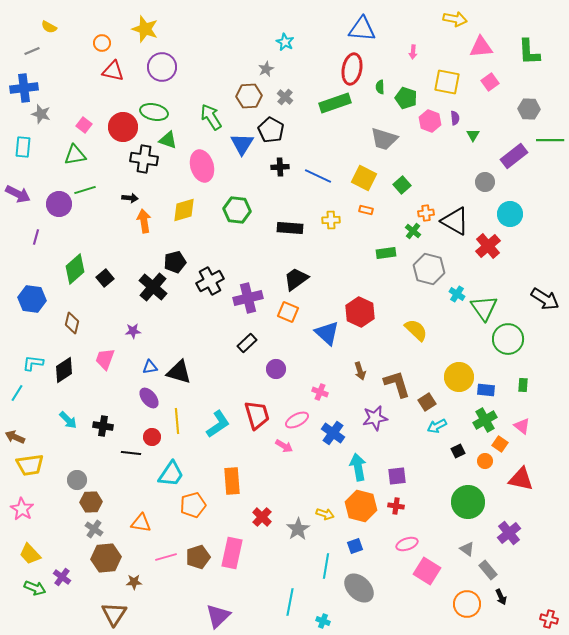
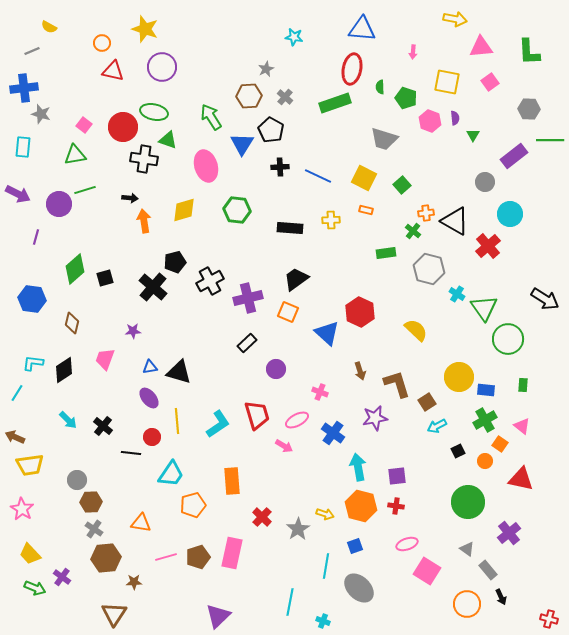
cyan star at (285, 42): moved 9 px right, 5 px up; rotated 18 degrees counterclockwise
pink ellipse at (202, 166): moved 4 px right
black square at (105, 278): rotated 24 degrees clockwise
black cross at (103, 426): rotated 30 degrees clockwise
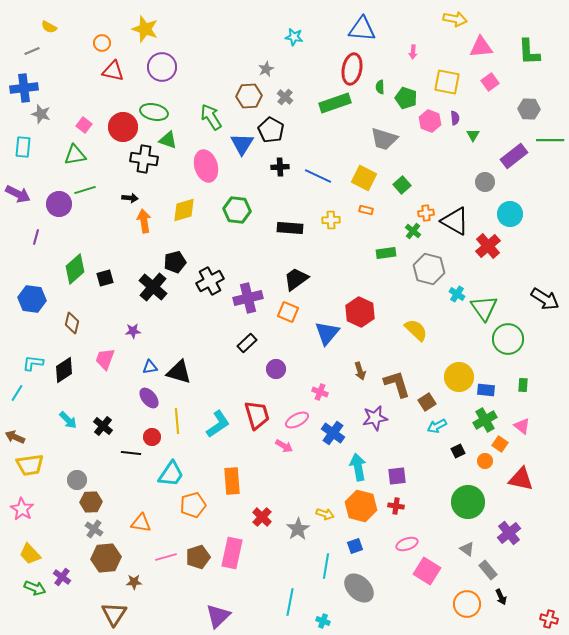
blue triangle at (327, 333): rotated 28 degrees clockwise
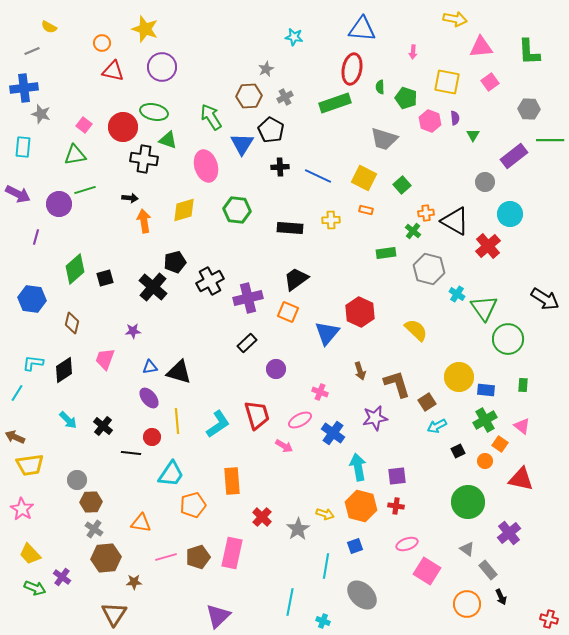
gray cross at (285, 97): rotated 21 degrees clockwise
pink ellipse at (297, 420): moved 3 px right
gray ellipse at (359, 588): moved 3 px right, 7 px down
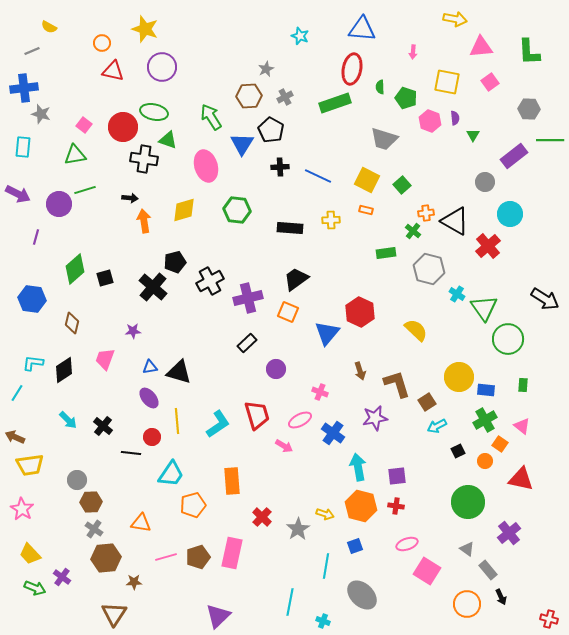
cyan star at (294, 37): moved 6 px right, 1 px up; rotated 12 degrees clockwise
yellow square at (364, 178): moved 3 px right, 2 px down
